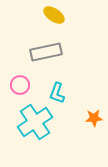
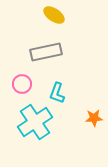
pink circle: moved 2 px right, 1 px up
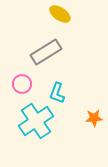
yellow ellipse: moved 6 px right, 1 px up
gray rectangle: rotated 20 degrees counterclockwise
cyan cross: moved 1 px right, 1 px up
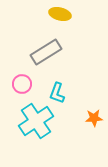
yellow ellipse: rotated 20 degrees counterclockwise
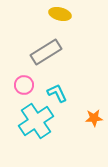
pink circle: moved 2 px right, 1 px down
cyan L-shape: rotated 135 degrees clockwise
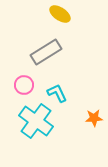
yellow ellipse: rotated 20 degrees clockwise
cyan cross: rotated 20 degrees counterclockwise
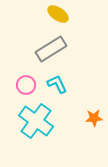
yellow ellipse: moved 2 px left
gray rectangle: moved 5 px right, 3 px up
pink circle: moved 2 px right
cyan L-shape: moved 9 px up
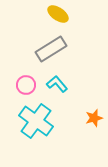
cyan L-shape: rotated 15 degrees counterclockwise
orange star: rotated 12 degrees counterclockwise
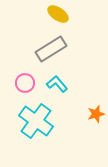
pink circle: moved 1 px left, 2 px up
orange star: moved 2 px right, 4 px up
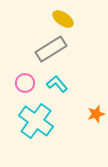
yellow ellipse: moved 5 px right, 5 px down
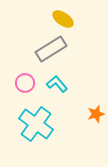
cyan cross: moved 3 px down
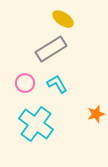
cyan L-shape: rotated 10 degrees clockwise
